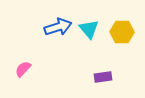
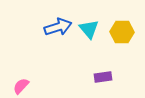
pink semicircle: moved 2 px left, 17 px down
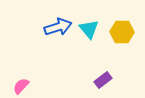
purple rectangle: moved 3 px down; rotated 30 degrees counterclockwise
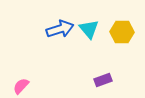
blue arrow: moved 2 px right, 2 px down
purple rectangle: rotated 18 degrees clockwise
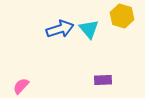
yellow hexagon: moved 16 px up; rotated 15 degrees clockwise
purple rectangle: rotated 18 degrees clockwise
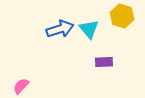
purple rectangle: moved 1 px right, 18 px up
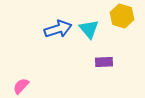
blue arrow: moved 2 px left
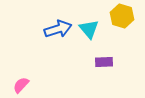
pink semicircle: moved 1 px up
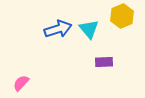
yellow hexagon: rotated 20 degrees clockwise
pink semicircle: moved 2 px up
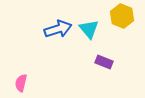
yellow hexagon: rotated 15 degrees counterclockwise
purple rectangle: rotated 24 degrees clockwise
pink semicircle: rotated 30 degrees counterclockwise
